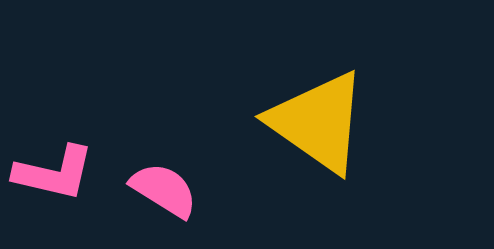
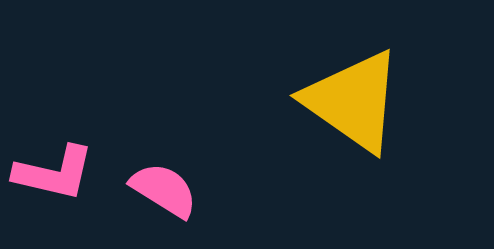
yellow triangle: moved 35 px right, 21 px up
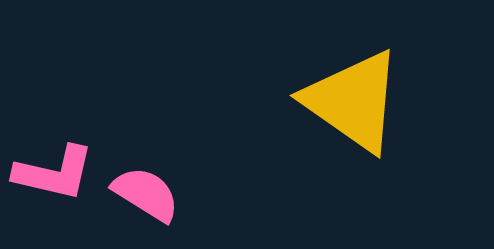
pink semicircle: moved 18 px left, 4 px down
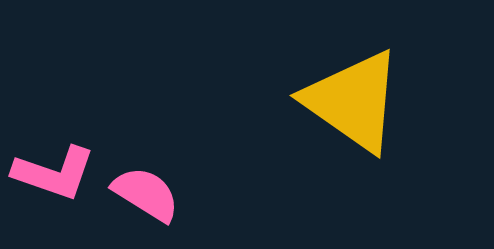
pink L-shape: rotated 6 degrees clockwise
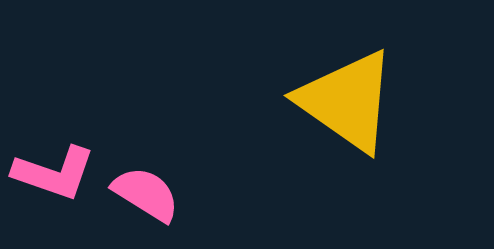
yellow triangle: moved 6 px left
